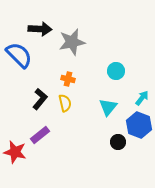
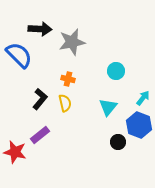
cyan arrow: moved 1 px right
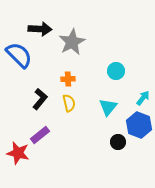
gray star: rotated 16 degrees counterclockwise
orange cross: rotated 16 degrees counterclockwise
yellow semicircle: moved 4 px right
red star: moved 3 px right, 1 px down
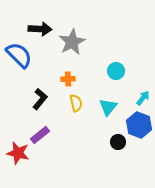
yellow semicircle: moved 7 px right
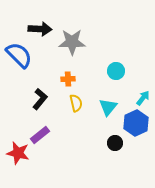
gray star: rotated 28 degrees clockwise
blue hexagon: moved 3 px left, 2 px up; rotated 15 degrees clockwise
black circle: moved 3 px left, 1 px down
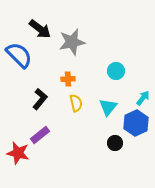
black arrow: rotated 35 degrees clockwise
gray star: rotated 12 degrees counterclockwise
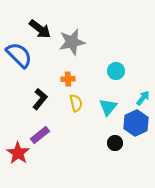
red star: rotated 20 degrees clockwise
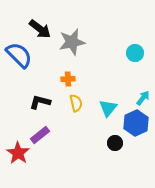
cyan circle: moved 19 px right, 18 px up
black L-shape: moved 3 px down; rotated 115 degrees counterclockwise
cyan triangle: moved 1 px down
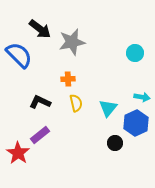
cyan arrow: moved 1 px left, 1 px up; rotated 63 degrees clockwise
black L-shape: rotated 10 degrees clockwise
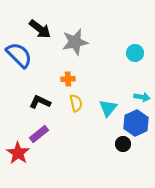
gray star: moved 3 px right
purple rectangle: moved 1 px left, 1 px up
black circle: moved 8 px right, 1 px down
